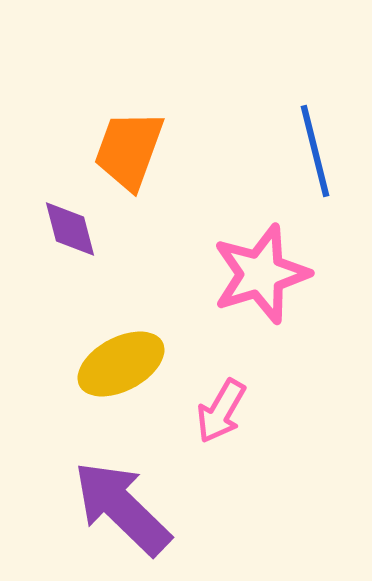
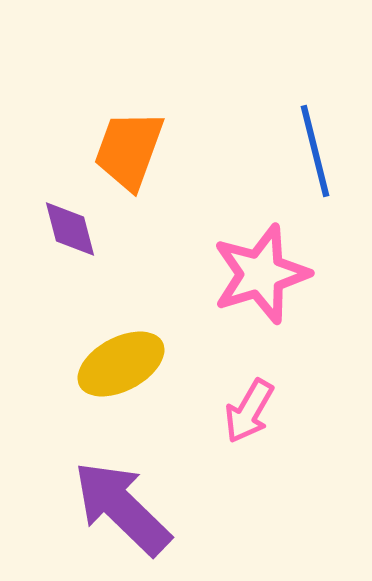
pink arrow: moved 28 px right
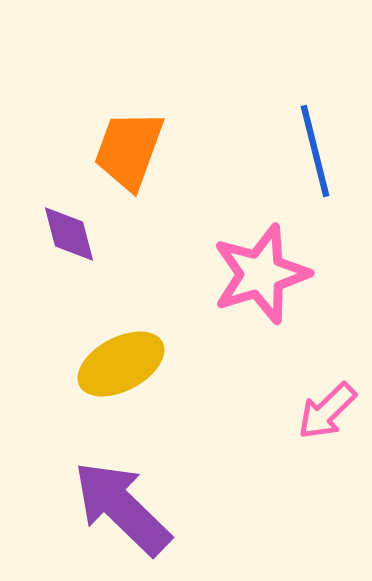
purple diamond: moved 1 px left, 5 px down
pink arrow: moved 78 px right; rotated 16 degrees clockwise
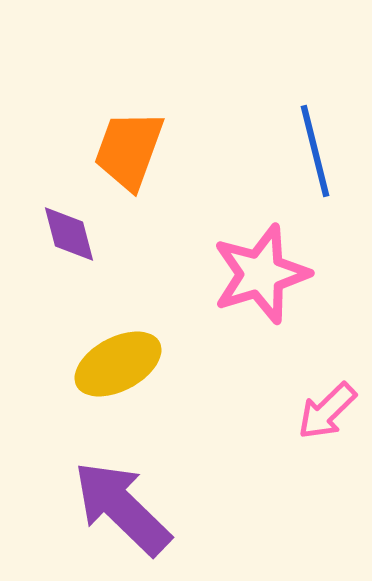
yellow ellipse: moved 3 px left
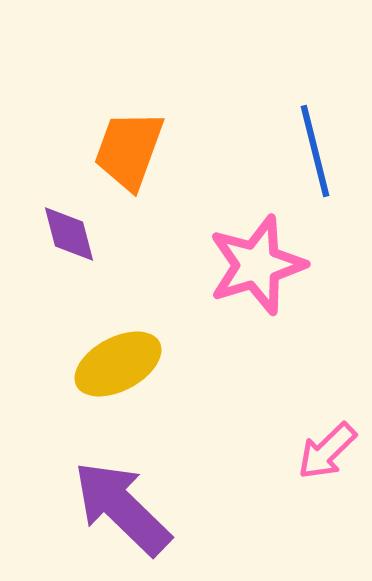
pink star: moved 4 px left, 9 px up
pink arrow: moved 40 px down
